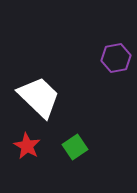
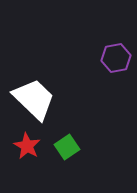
white trapezoid: moved 5 px left, 2 px down
green square: moved 8 px left
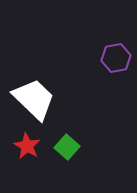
green square: rotated 15 degrees counterclockwise
